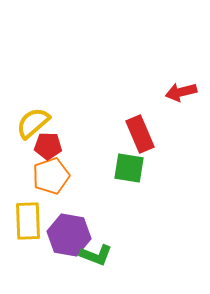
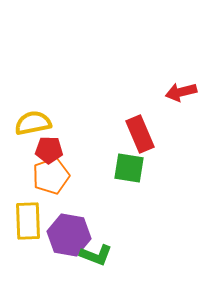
yellow semicircle: rotated 30 degrees clockwise
red pentagon: moved 1 px right, 4 px down
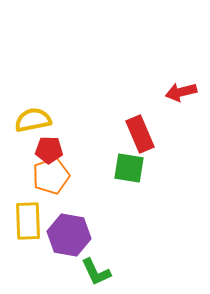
yellow semicircle: moved 3 px up
green L-shape: moved 17 px down; rotated 44 degrees clockwise
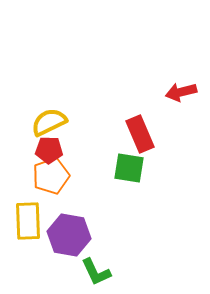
yellow semicircle: moved 16 px right, 2 px down; rotated 15 degrees counterclockwise
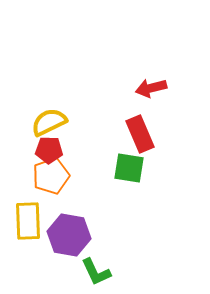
red arrow: moved 30 px left, 4 px up
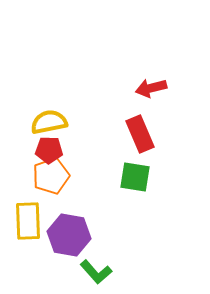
yellow semicircle: rotated 15 degrees clockwise
green square: moved 6 px right, 9 px down
green L-shape: rotated 16 degrees counterclockwise
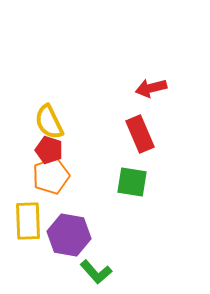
yellow semicircle: rotated 105 degrees counterclockwise
red pentagon: rotated 16 degrees clockwise
green square: moved 3 px left, 5 px down
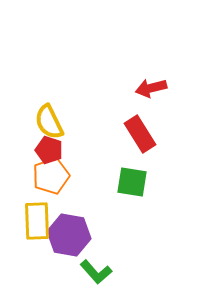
red rectangle: rotated 9 degrees counterclockwise
yellow rectangle: moved 9 px right
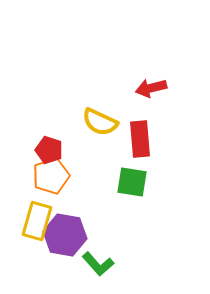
yellow semicircle: moved 51 px right; rotated 39 degrees counterclockwise
red rectangle: moved 5 px down; rotated 27 degrees clockwise
yellow rectangle: rotated 18 degrees clockwise
purple hexagon: moved 4 px left
green L-shape: moved 2 px right, 8 px up
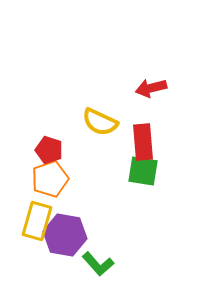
red rectangle: moved 3 px right, 3 px down
orange pentagon: moved 1 px left, 3 px down
green square: moved 11 px right, 11 px up
